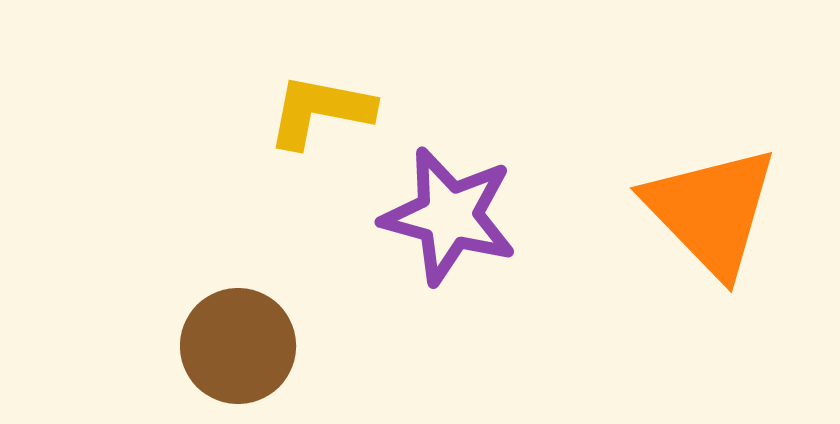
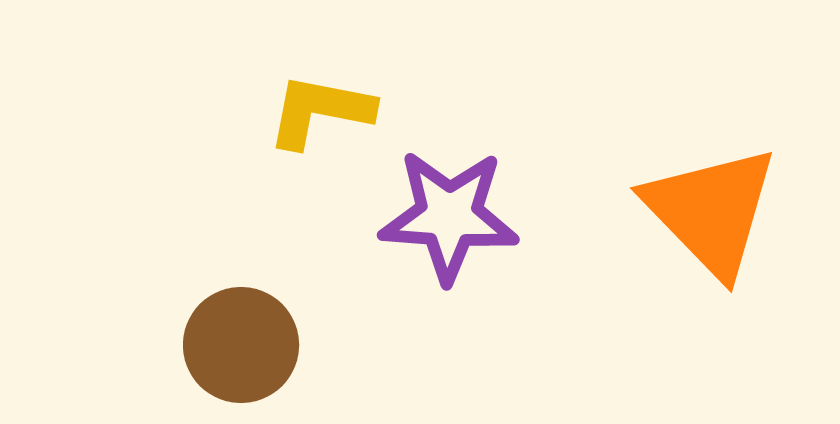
purple star: rotated 11 degrees counterclockwise
brown circle: moved 3 px right, 1 px up
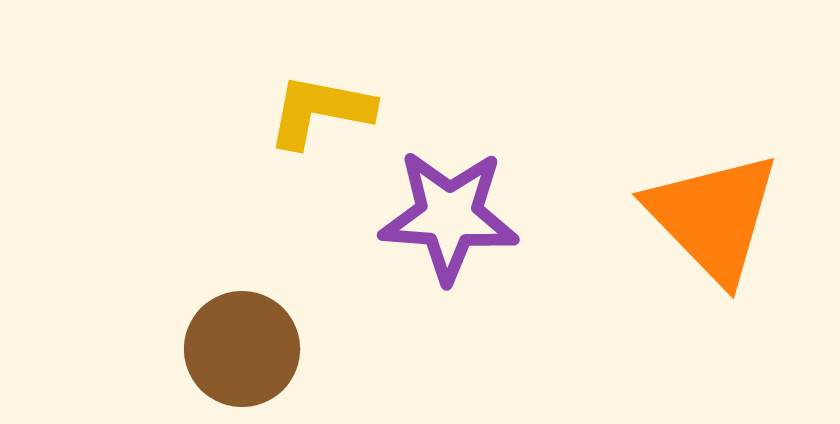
orange triangle: moved 2 px right, 6 px down
brown circle: moved 1 px right, 4 px down
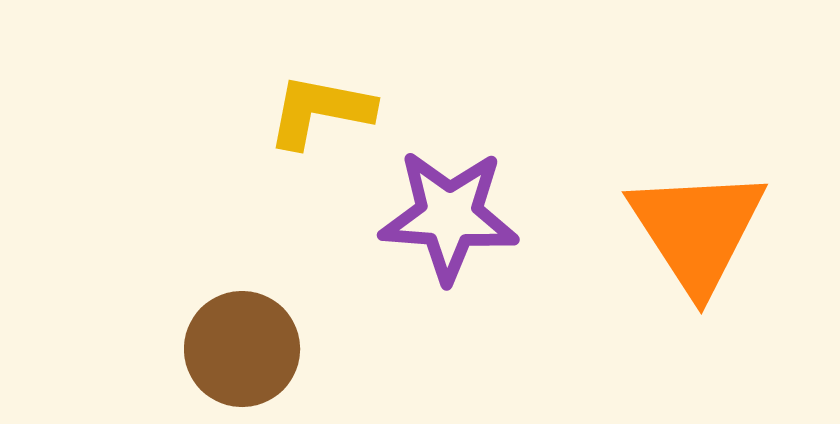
orange triangle: moved 16 px left, 13 px down; rotated 11 degrees clockwise
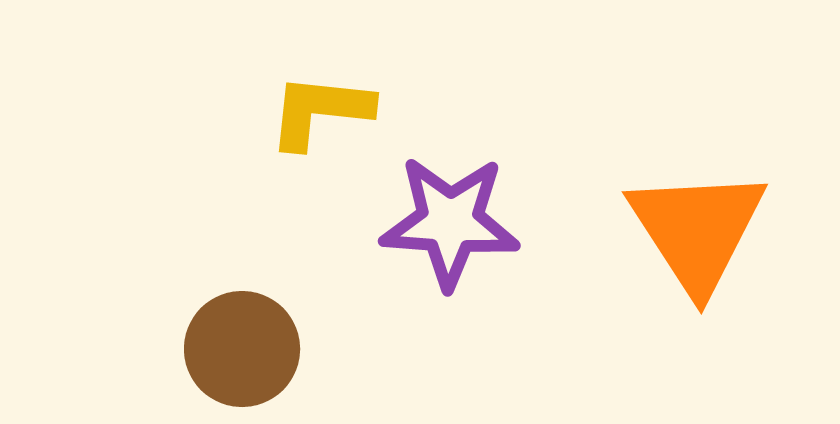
yellow L-shape: rotated 5 degrees counterclockwise
purple star: moved 1 px right, 6 px down
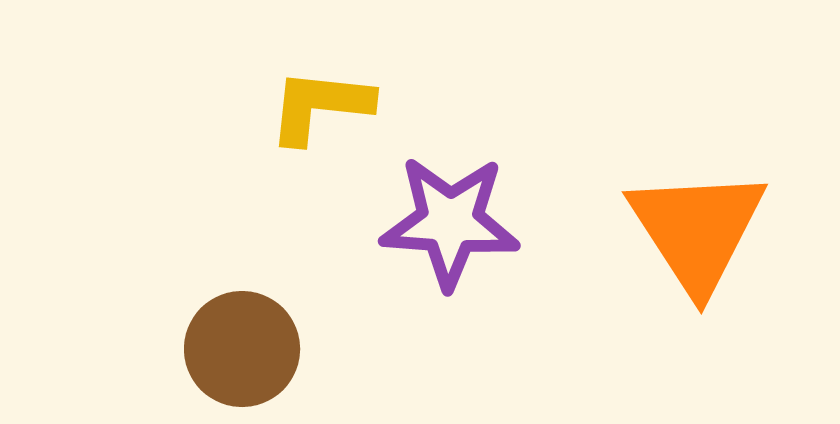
yellow L-shape: moved 5 px up
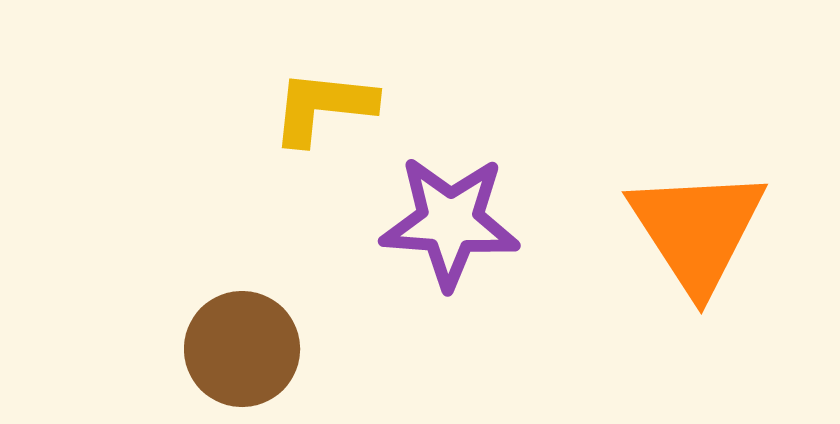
yellow L-shape: moved 3 px right, 1 px down
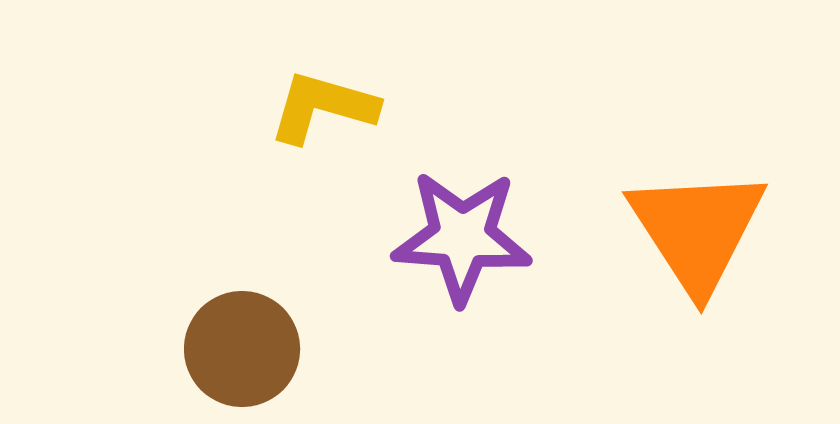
yellow L-shape: rotated 10 degrees clockwise
purple star: moved 12 px right, 15 px down
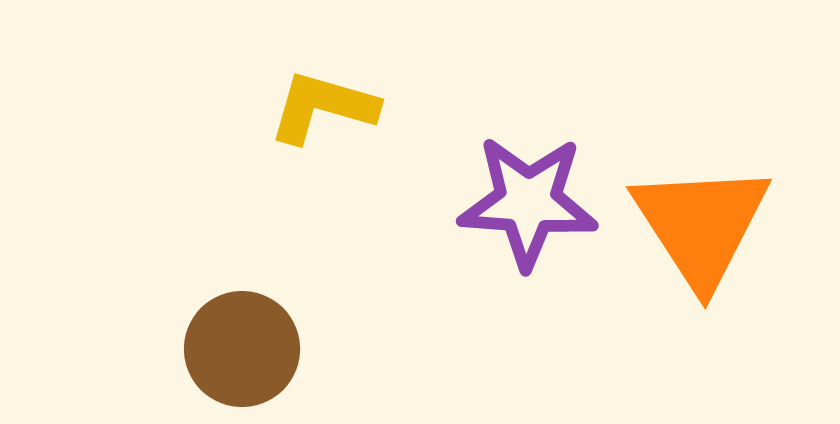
orange triangle: moved 4 px right, 5 px up
purple star: moved 66 px right, 35 px up
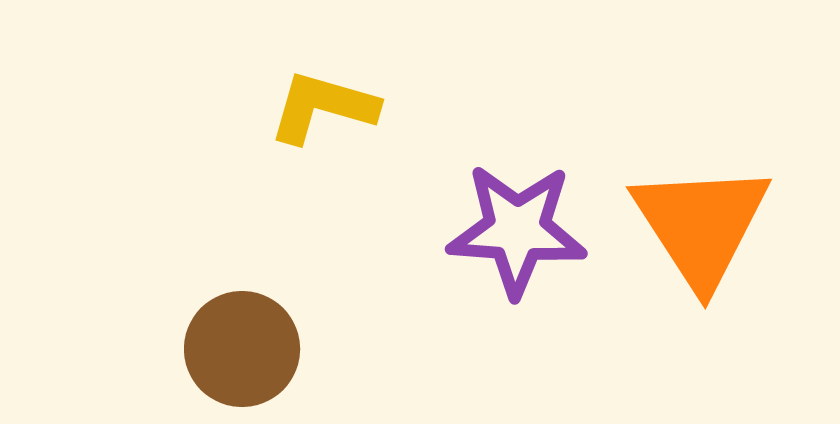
purple star: moved 11 px left, 28 px down
